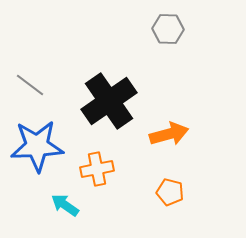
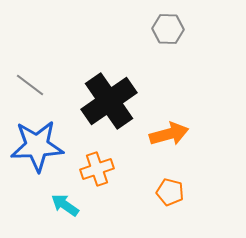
orange cross: rotated 8 degrees counterclockwise
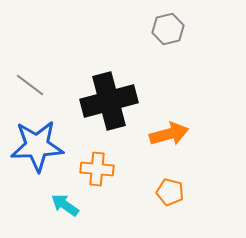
gray hexagon: rotated 16 degrees counterclockwise
black cross: rotated 20 degrees clockwise
orange cross: rotated 24 degrees clockwise
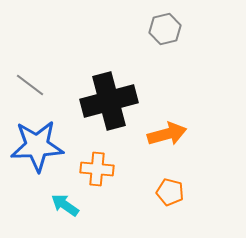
gray hexagon: moved 3 px left
orange arrow: moved 2 px left
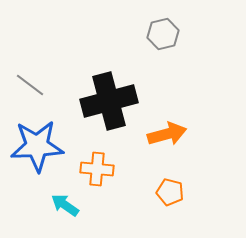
gray hexagon: moved 2 px left, 5 px down
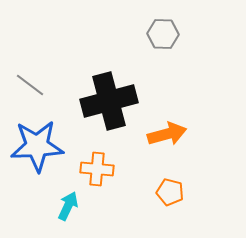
gray hexagon: rotated 16 degrees clockwise
cyan arrow: moved 3 px right, 1 px down; rotated 80 degrees clockwise
